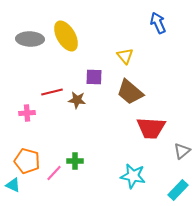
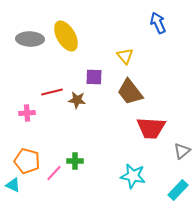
brown trapezoid: rotated 12 degrees clockwise
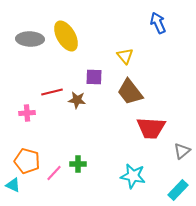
green cross: moved 3 px right, 3 px down
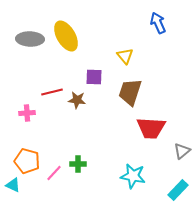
brown trapezoid: rotated 56 degrees clockwise
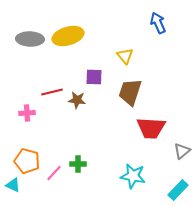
yellow ellipse: moved 2 px right; rotated 76 degrees counterclockwise
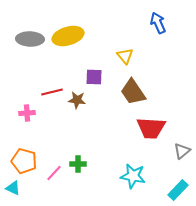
brown trapezoid: moved 3 px right; rotated 52 degrees counterclockwise
orange pentagon: moved 3 px left
cyan triangle: moved 3 px down
